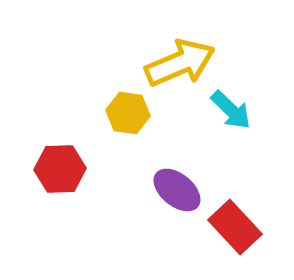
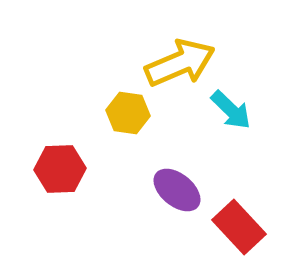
red rectangle: moved 4 px right
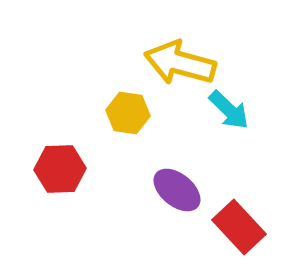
yellow arrow: rotated 142 degrees counterclockwise
cyan arrow: moved 2 px left
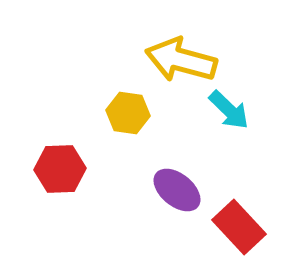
yellow arrow: moved 1 px right, 3 px up
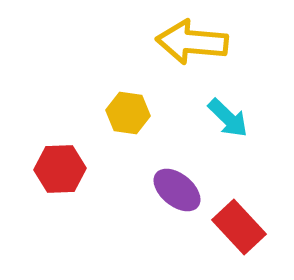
yellow arrow: moved 11 px right, 18 px up; rotated 10 degrees counterclockwise
cyan arrow: moved 1 px left, 8 px down
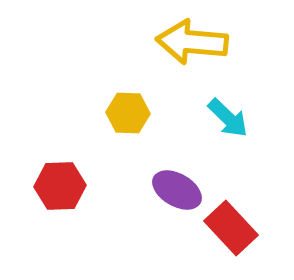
yellow hexagon: rotated 6 degrees counterclockwise
red hexagon: moved 17 px down
purple ellipse: rotated 9 degrees counterclockwise
red rectangle: moved 8 px left, 1 px down
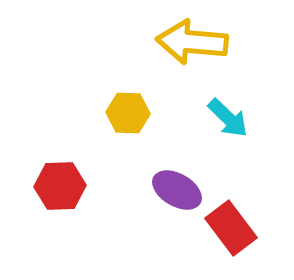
red rectangle: rotated 6 degrees clockwise
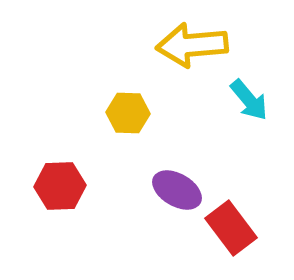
yellow arrow: moved 3 px down; rotated 10 degrees counterclockwise
cyan arrow: moved 21 px right, 18 px up; rotated 6 degrees clockwise
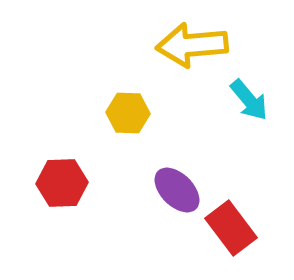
red hexagon: moved 2 px right, 3 px up
purple ellipse: rotated 15 degrees clockwise
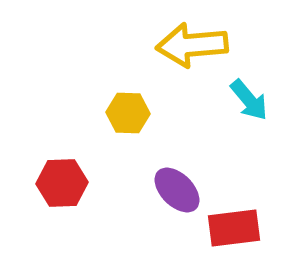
red rectangle: moved 3 px right; rotated 60 degrees counterclockwise
